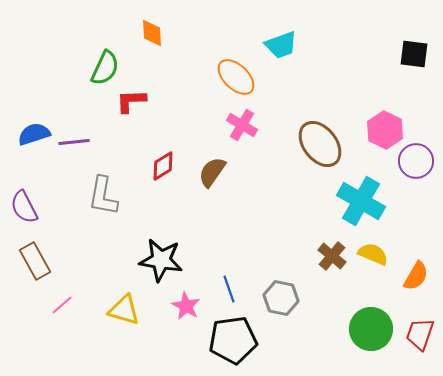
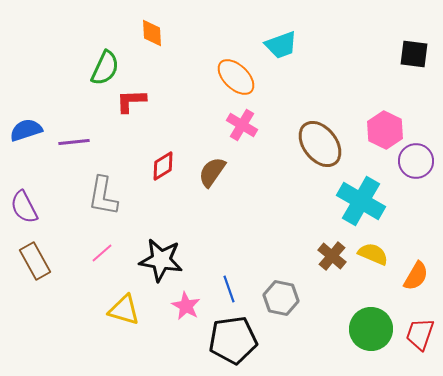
blue semicircle: moved 8 px left, 4 px up
pink line: moved 40 px right, 52 px up
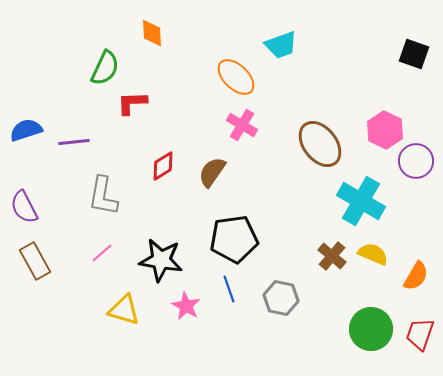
black square: rotated 12 degrees clockwise
red L-shape: moved 1 px right, 2 px down
black pentagon: moved 1 px right, 101 px up
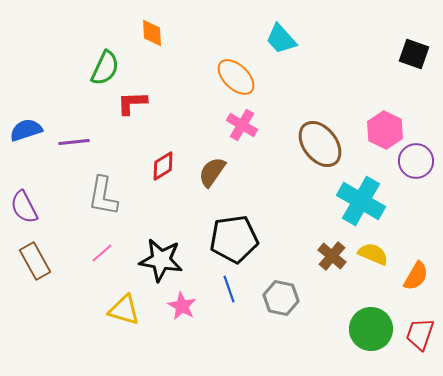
cyan trapezoid: moved 6 px up; rotated 68 degrees clockwise
pink star: moved 4 px left
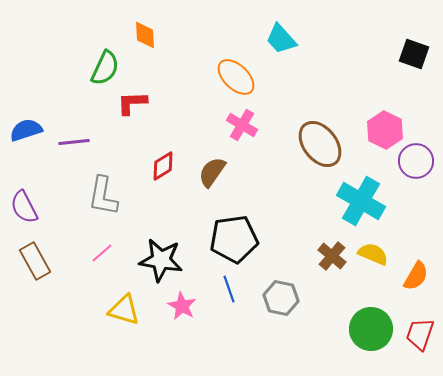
orange diamond: moved 7 px left, 2 px down
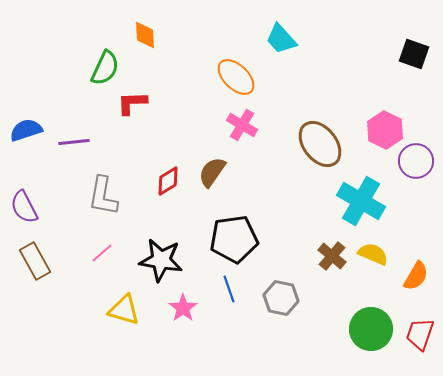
red diamond: moved 5 px right, 15 px down
pink star: moved 1 px right, 2 px down; rotated 8 degrees clockwise
